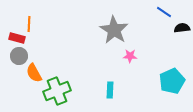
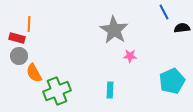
blue line: rotated 28 degrees clockwise
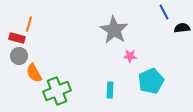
orange line: rotated 14 degrees clockwise
cyan pentagon: moved 21 px left
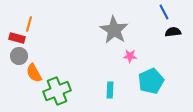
black semicircle: moved 9 px left, 4 px down
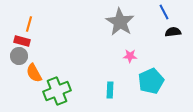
gray star: moved 6 px right, 8 px up
red rectangle: moved 5 px right, 3 px down
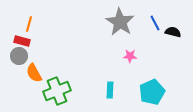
blue line: moved 9 px left, 11 px down
black semicircle: rotated 21 degrees clockwise
cyan pentagon: moved 1 px right, 11 px down
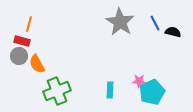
pink star: moved 9 px right, 25 px down
orange semicircle: moved 3 px right, 9 px up
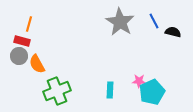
blue line: moved 1 px left, 2 px up
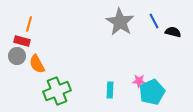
gray circle: moved 2 px left
